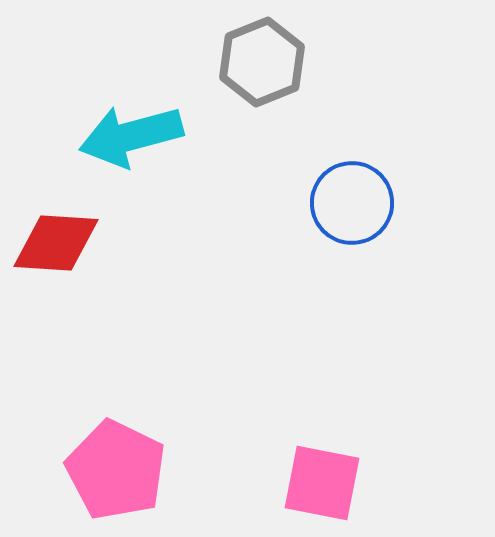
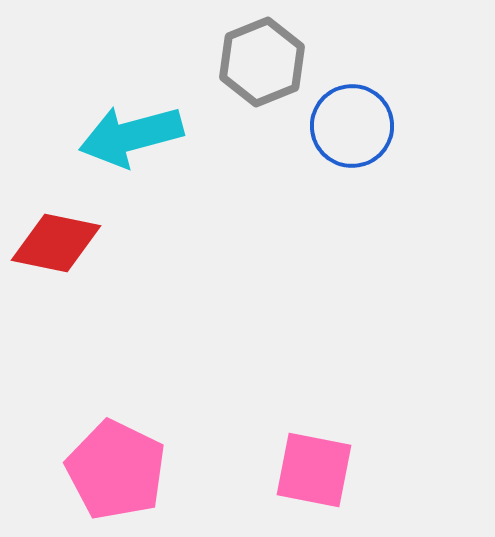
blue circle: moved 77 px up
red diamond: rotated 8 degrees clockwise
pink square: moved 8 px left, 13 px up
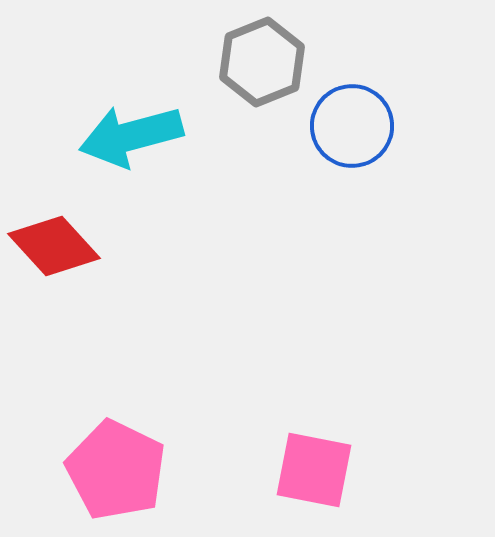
red diamond: moved 2 px left, 3 px down; rotated 36 degrees clockwise
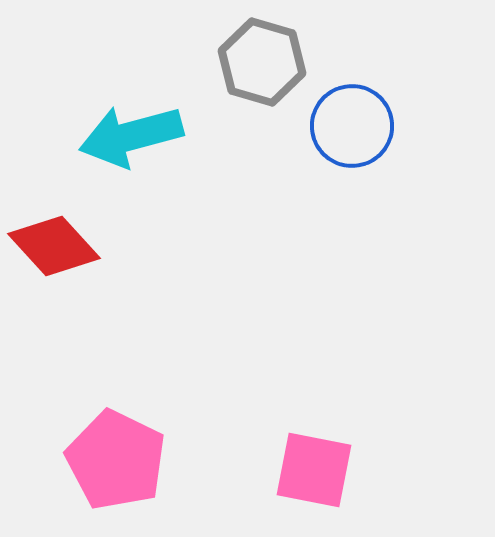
gray hexagon: rotated 22 degrees counterclockwise
pink pentagon: moved 10 px up
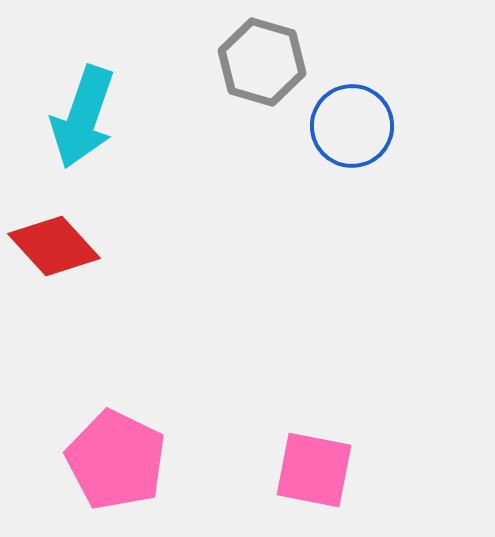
cyan arrow: moved 48 px left, 19 px up; rotated 56 degrees counterclockwise
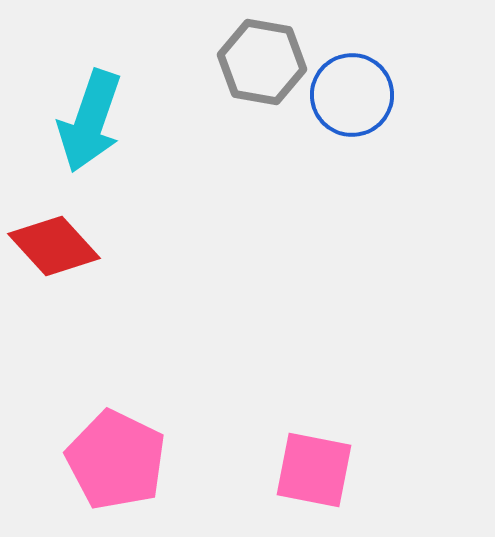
gray hexagon: rotated 6 degrees counterclockwise
cyan arrow: moved 7 px right, 4 px down
blue circle: moved 31 px up
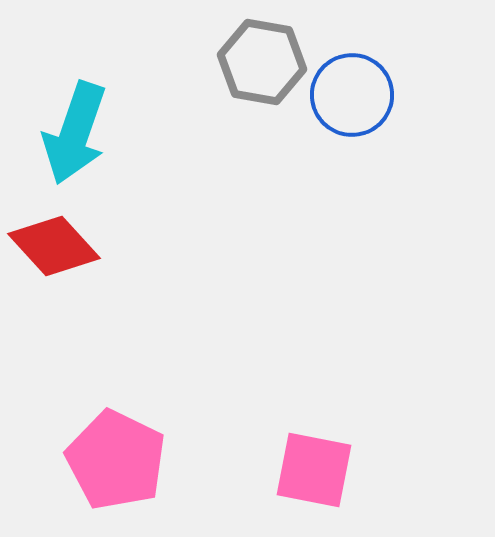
cyan arrow: moved 15 px left, 12 px down
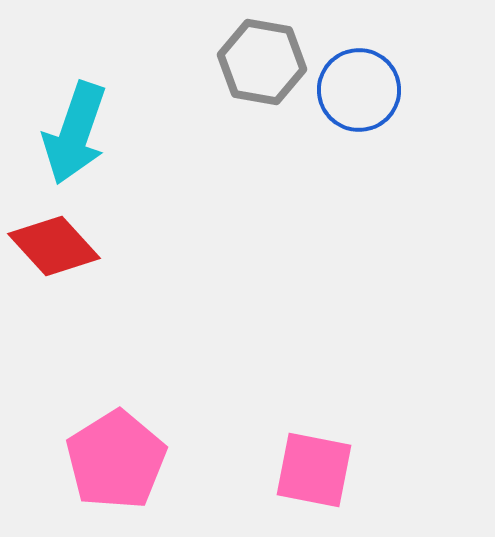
blue circle: moved 7 px right, 5 px up
pink pentagon: rotated 14 degrees clockwise
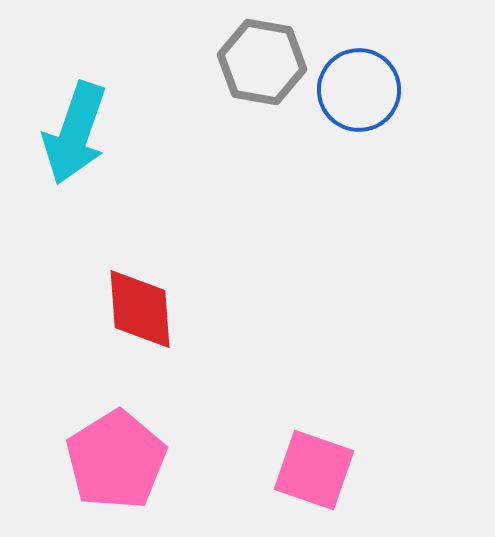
red diamond: moved 86 px right, 63 px down; rotated 38 degrees clockwise
pink square: rotated 8 degrees clockwise
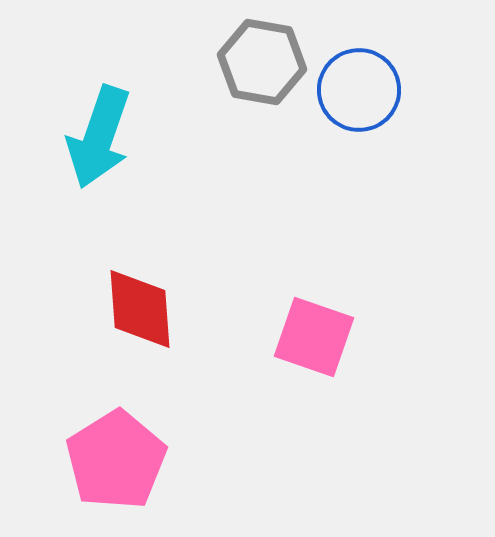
cyan arrow: moved 24 px right, 4 px down
pink square: moved 133 px up
